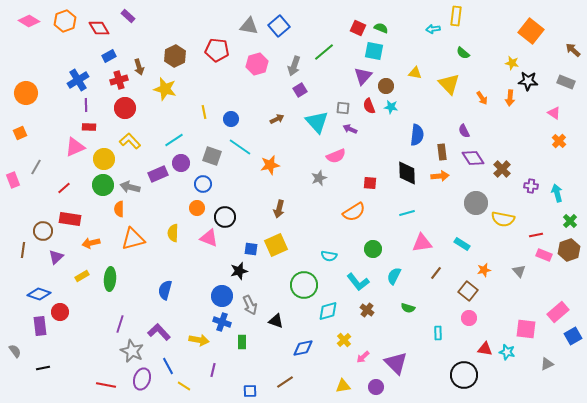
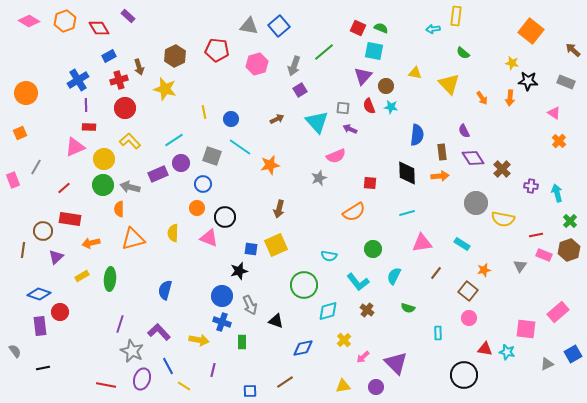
gray triangle at (519, 271): moved 1 px right, 5 px up; rotated 16 degrees clockwise
blue square at (573, 336): moved 18 px down
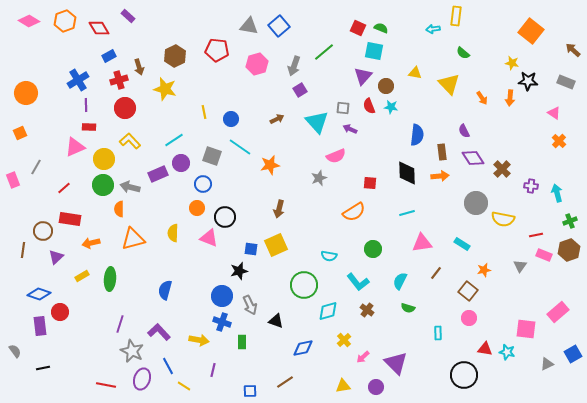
green cross at (570, 221): rotated 24 degrees clockwise
cyan semicircle at (394, 276): moved 6 px right, 5 px down
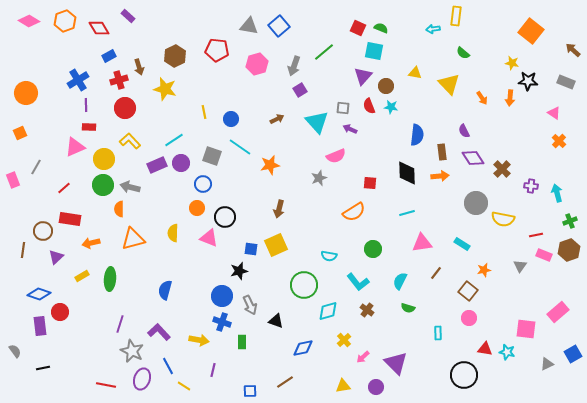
purple rectangle at (158, 174): moved 1 px left, 9 px up
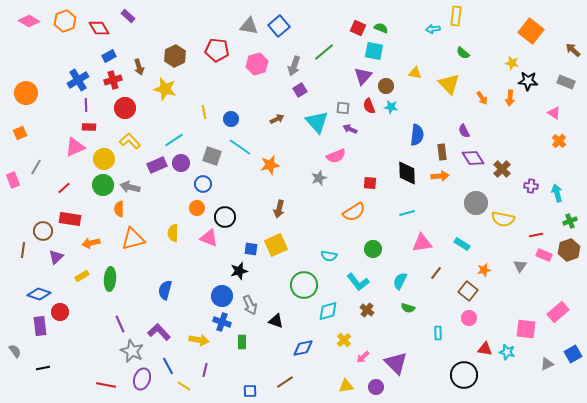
red cross at (119, 80): moved 6 px left
purple line at (120, 324): rotated 42 degrees counterclockwise
purple line at (213, 370): moved 8 px left
yellow triangle at (343, 386): moved 3 px right
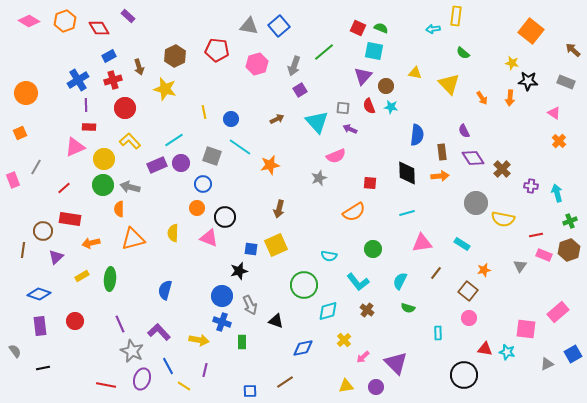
red circle at (60, 312): moved 15 px right, 9 px down
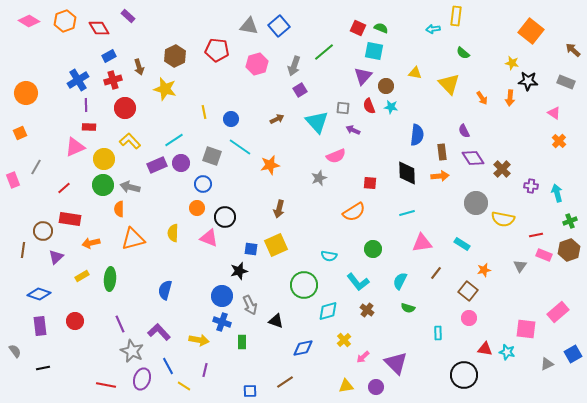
purple arrow at (350, 129): moved 3 px right, 1 px down
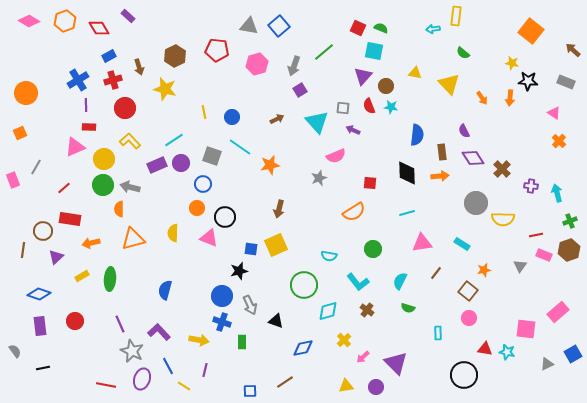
blue circle at (231, 119): moved 1 px right, 2 px up
yellow semicircle at (503, 219): rotated 10 degrees counterclockwise
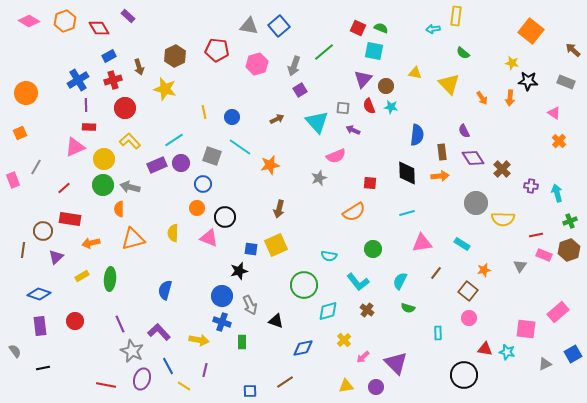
purple triangle at (363, 76): moved 3 px down
gray triangle at (547, 364): moved 2 px left
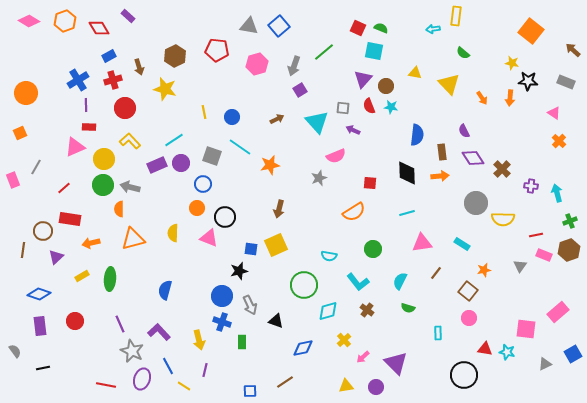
yellow arrow at (199, 340): rotated 66 degrees clockwise
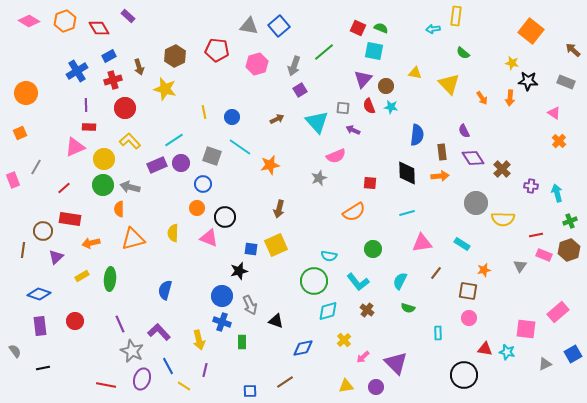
blue cross at (78, 80): moved 1 px left, 9 px up
green circle at (304, 285): moved 10 px right, 4 px up
brown square at (468, 291): rotated 30 degrees counterclockwise
